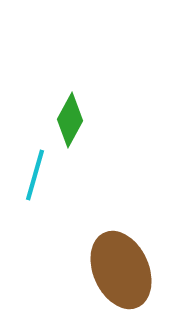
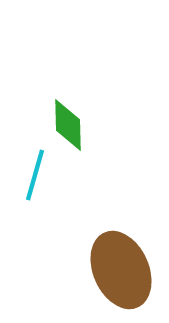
green diamond: moved 2 px left, 5 px down; rotated 30 degrees counterclockwise
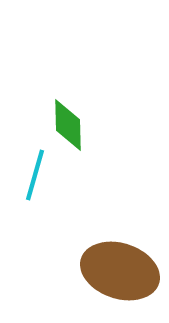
brown ellipse: moved 1 px left, 1 px down; rotated 48 degrees counterclockwise
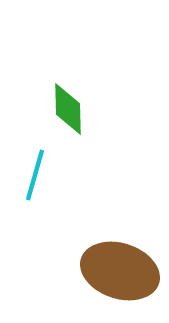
green diamond: moved 16 px up
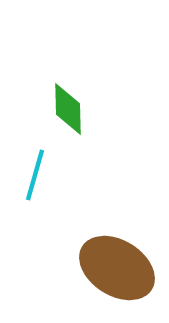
brown ellipse: moved 3 px left, 3 px up; rotated 14 degrees clockwise
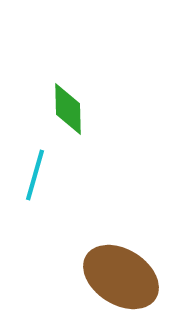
brown ellipse: moved 4 px right, 9 px down
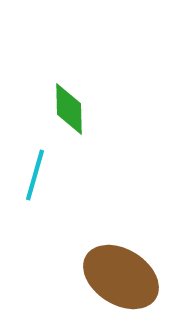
green diamond: moved 1 px right
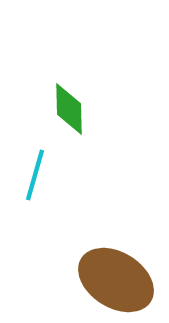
brown ellipse: moved 5 px left, 3 px down
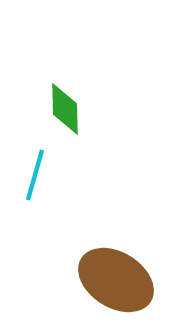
green diamond: moved 4 px left
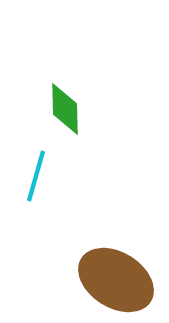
cyan line: moved 1 px right, 1 px down
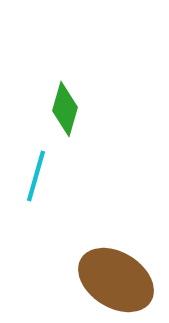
green diamond: rotated 18 degrees clockwise
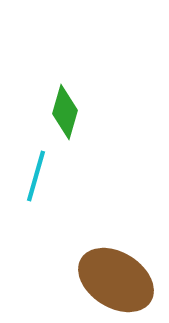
green diamond: moved 3 px down
